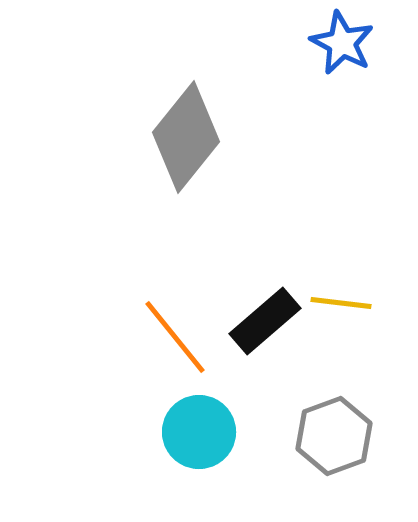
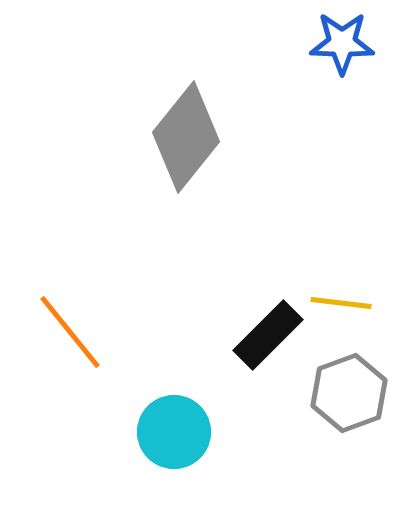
blue star: rotated 26 degrees counterclockwise
black rectangle: moved 3 px right, 14 px down; rotated 4 degrees counterclockwise
orange line: moved 105 px left, 5 px up
cyan circle: moved 25 px left
gray hexagon: moved 15 px right, 43 px up
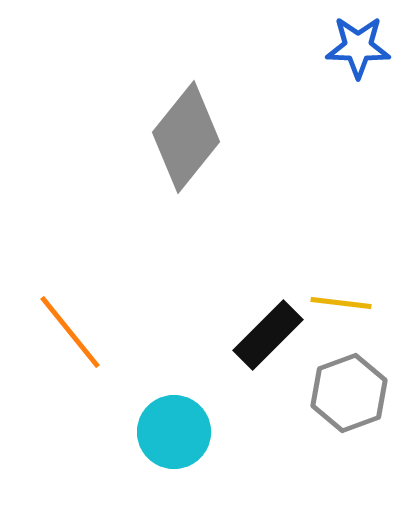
blue star: moved 16 px right, 4 px down
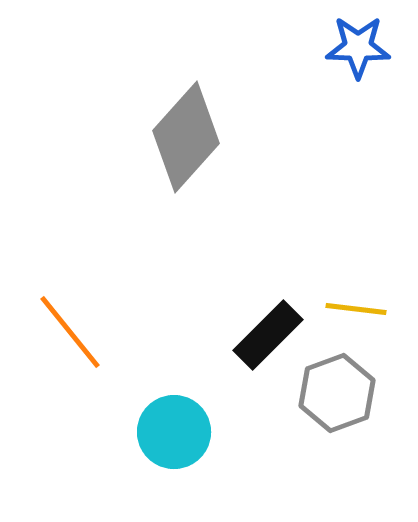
gray diamond: rotated 3 degrees clockwise
yellow line: moved 15 px right, 6 px down
gray hexagon: moved 12 px left
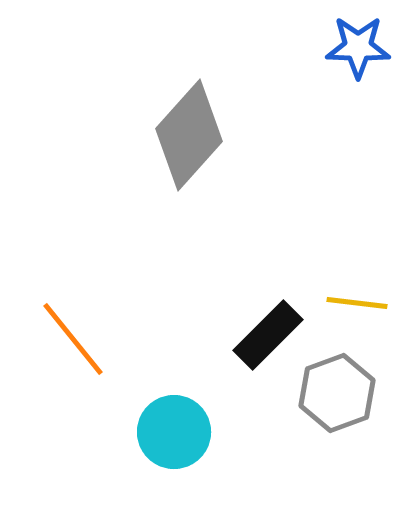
gray diamond: moved 3 px right, 2 px up
yellow line: moved 1 px right, 6 px up
orange line: moved 3 px right, 7 px down
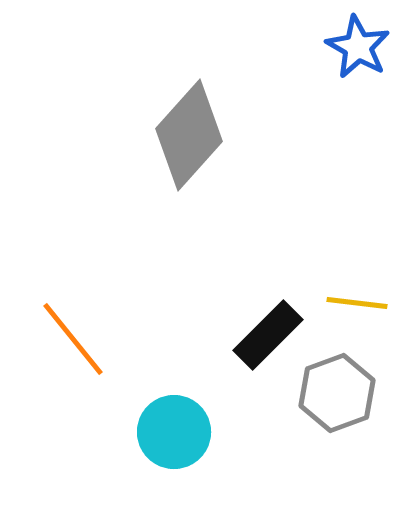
blue star: rotated 28 degrees clockwise
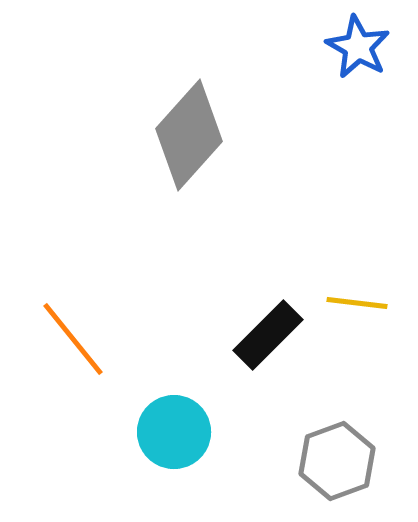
gray hexagon: moved 68 px down
